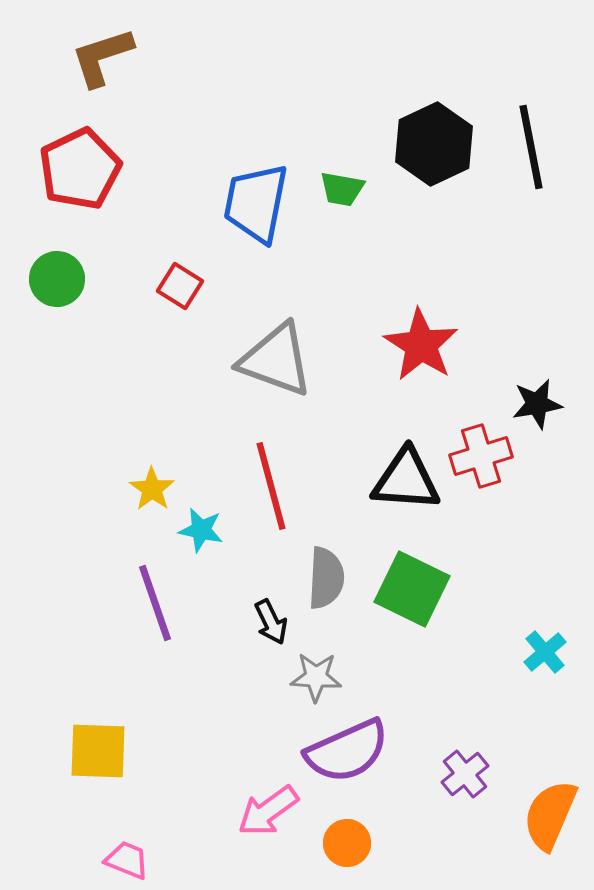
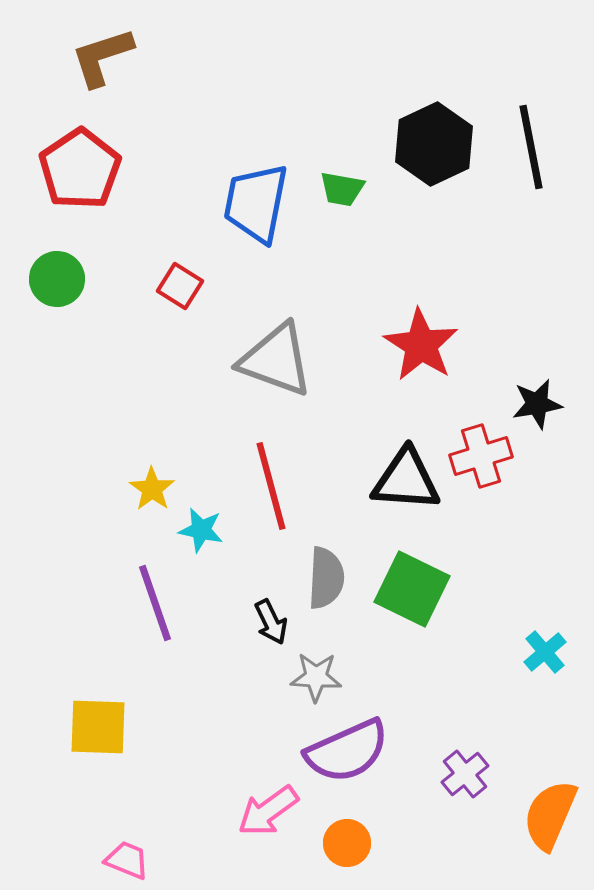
red pentagon: rotated 8 degrees counterclockwise
yellow square: moved 24 px up
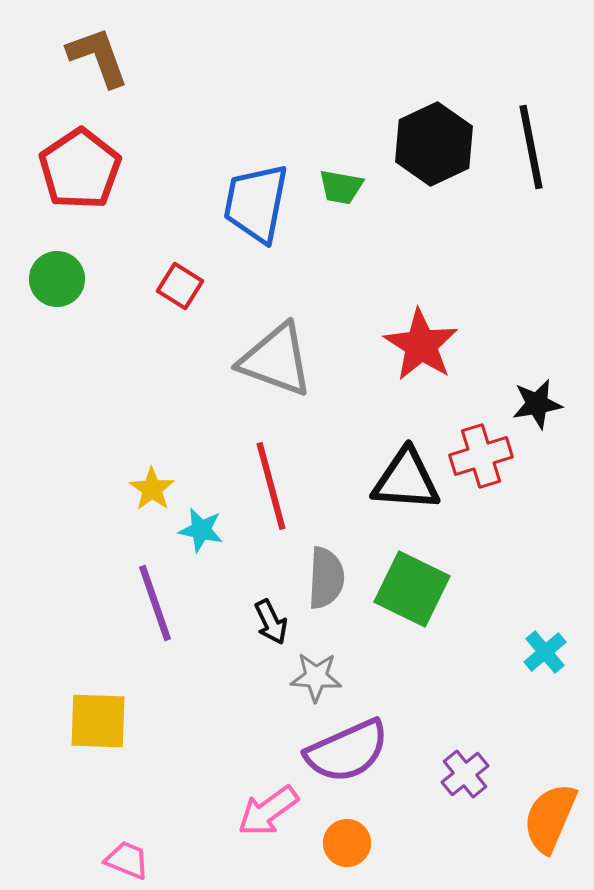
brown L-shape: moved 4 px left; rotated 88 degrees clockwise
green trapezoid: moved 1 px left, 2 px up
yellow square: moved 6 px up
orange semicircle: moved 3 px down
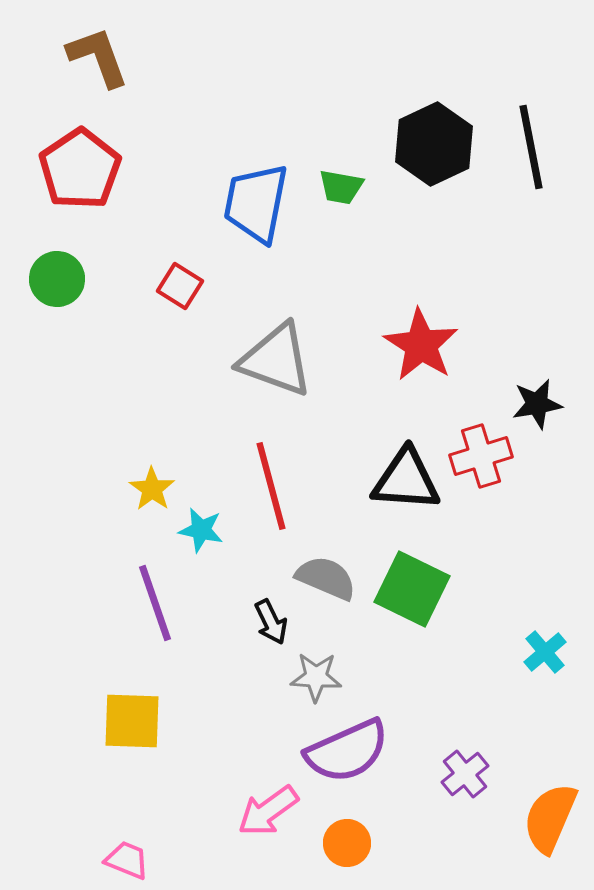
gray semicircle: rotated 70 degrees counterclockwise
yellow square: moved 34 px right
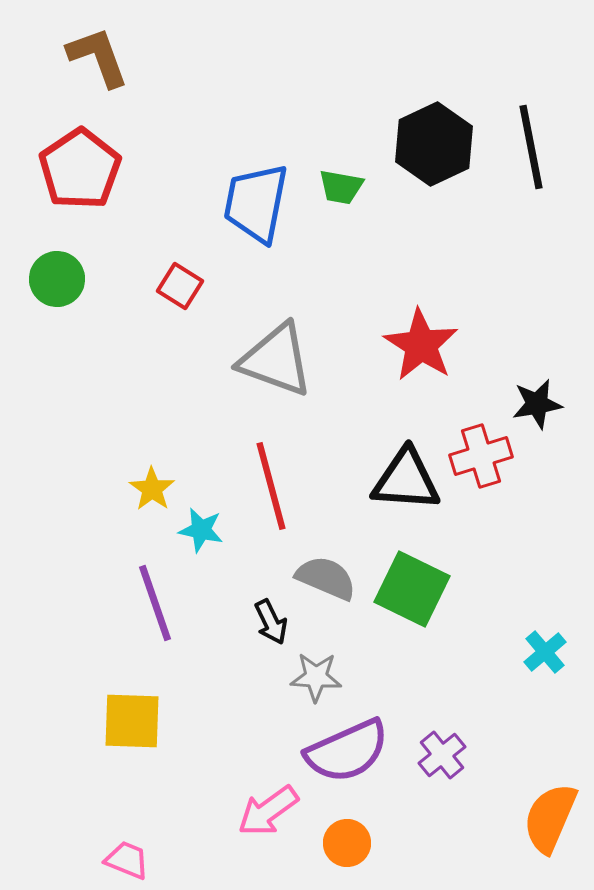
purple cross: moved 23 px left, 19 px up
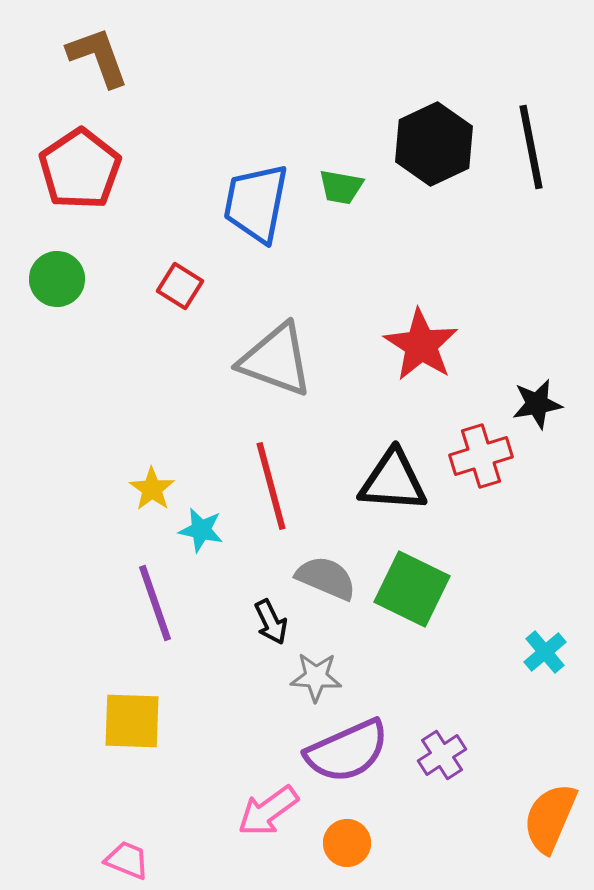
black triangle: moved 13 px left, 1 px down
purple cross: rotated 6 degrees clockwise
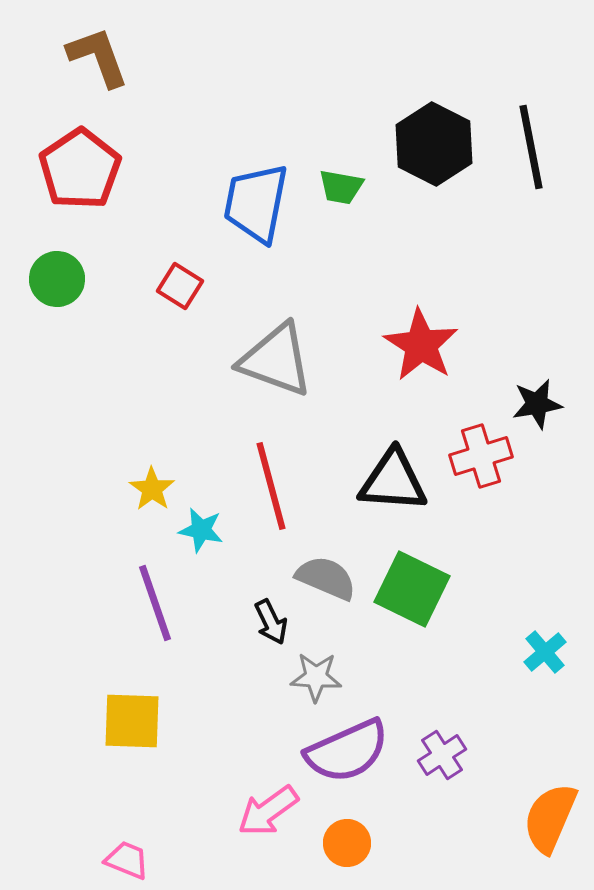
black hexagon: rotated 8 degrees counterclockwise
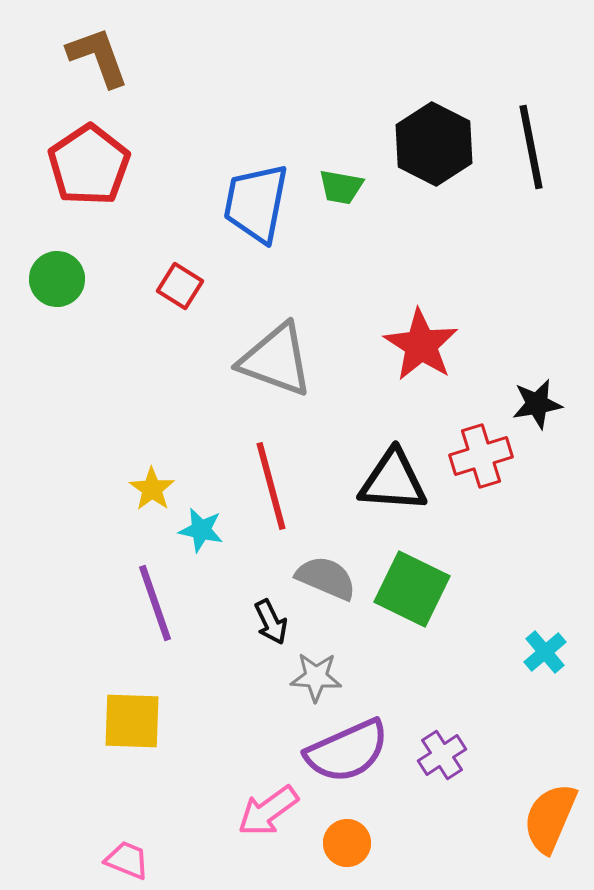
red pentagon: moved 9 px right, 4 px up
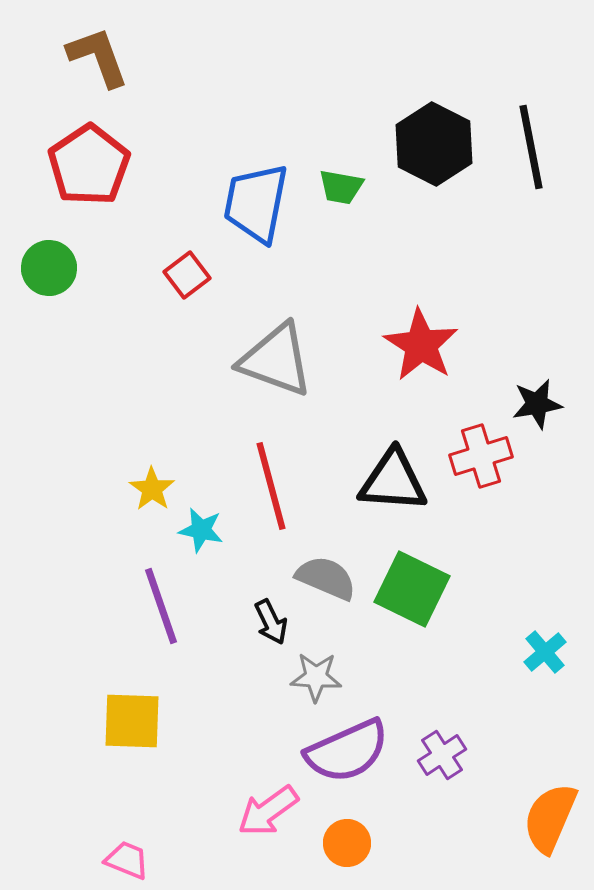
green circle: moved 8 px left, 11 px up
red square: moved 7 px right, 11 px up; rotated 21 degrees clockwise
purple line: moved 6 px right, 3 px down
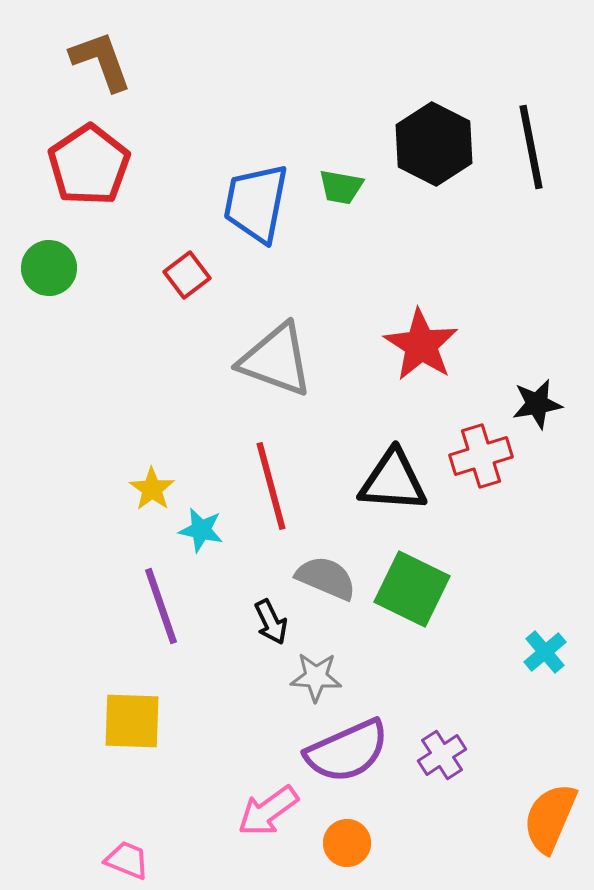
brown L-shape: moved 3 px right, 4 px down
